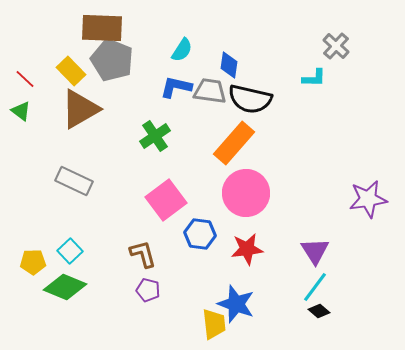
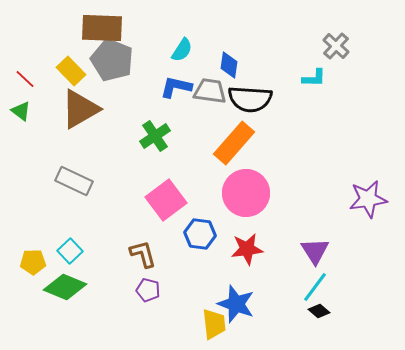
black semicircle: rotated 9 degrees counterclockwise
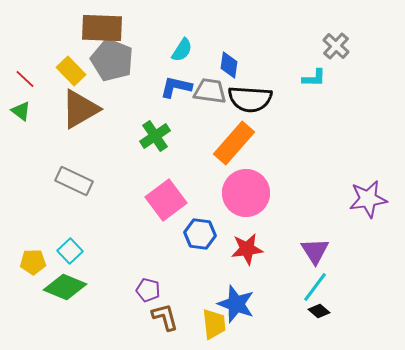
brown L-shape: moved 22 px right, 63 px down
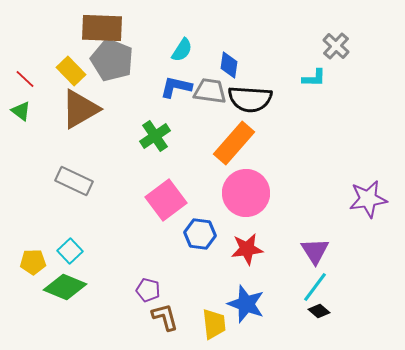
blue star: moved 10 px right
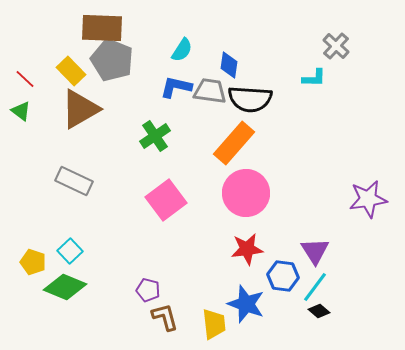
blue hexagon: moved 83 px right, 42 px down
yellow pentagon: rotated 20 degrees clockwise
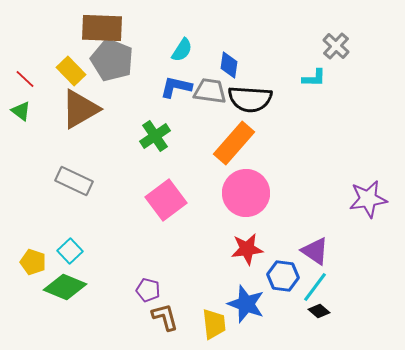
purple triangle: rotated 24 degrees counterclockwise
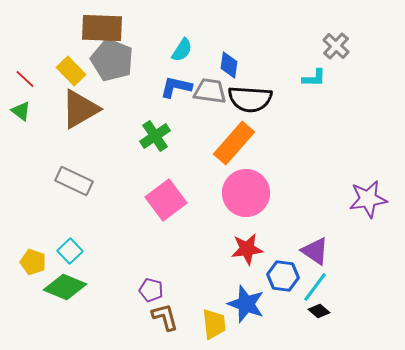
purple pentagon: moved 3 px right
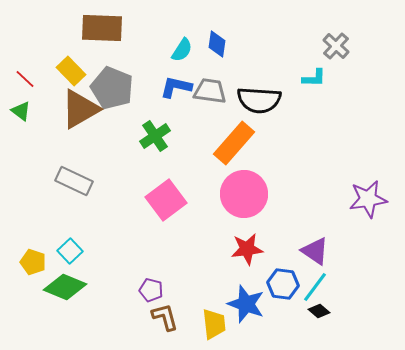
gray pentagon: moved 28 px down
blue diamond: moved 12 px left, 21 px up
black semicircle: moved 9 px right, 1 px down
pink circle: moved 2 px left, 1 px down
blue hexagon: moved 8 px down
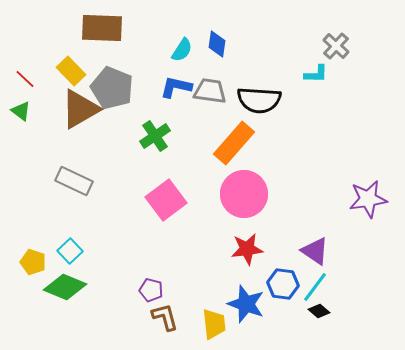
cyan L-shape: moved 2 px right, 4 px up
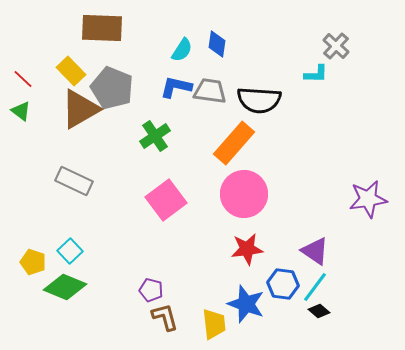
red line: moved 2 px left
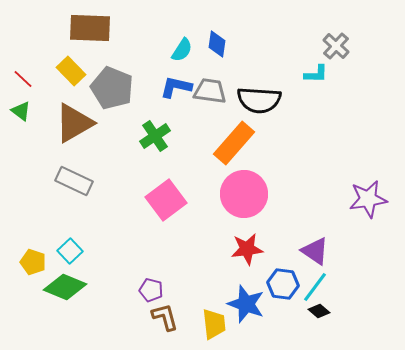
brown rectangle: moved 12 px left
brown triangle: moved 6 px left, 14 px down
